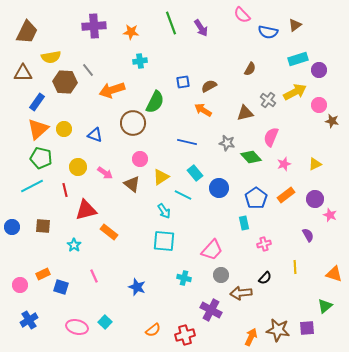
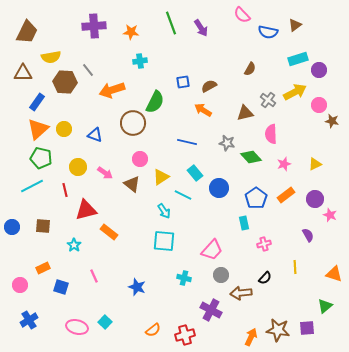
pink semicircle at (271, 137): moved 3 px up; rotated 24 degrees counterclockwise
orange rectangle at (43, 274): moved 6 px up
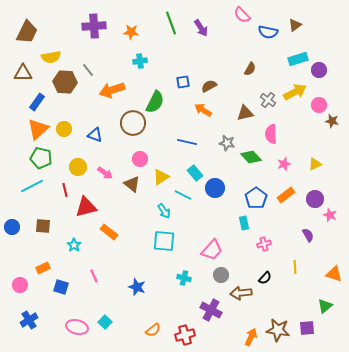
blue circle at (219, 188): moved 4 px left
red triangle at (86, 210): moved 3 px up
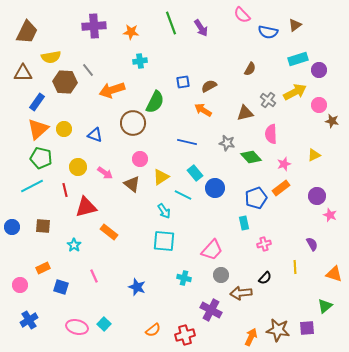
yellow triangle at (315, 164): moved 1 px left, 9 px up
orange rectangle at (286, 195): moved 5 px left, 7 px up
blue pentagon at (256, 198): rotated 15 degrees clockwise
purple circle at (315, 199): moved 2 px right, 3 px up
purple semicircle at (308, 235): moved 4 px right, 9 px down
cyan square at (105, 322): moved 1 px left, 2 px down
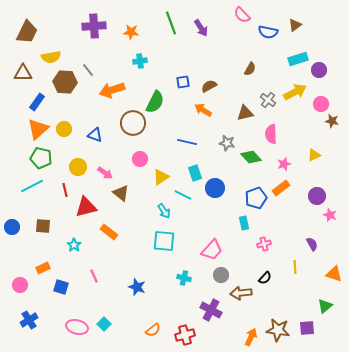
pink circle at (319, 105): moved 2 px right, 1 px up
cyan rectangle at (195, 173): rotated 21 degrees clockwise
brown triangle at (132, 184): moved 11 px left, 9 px down
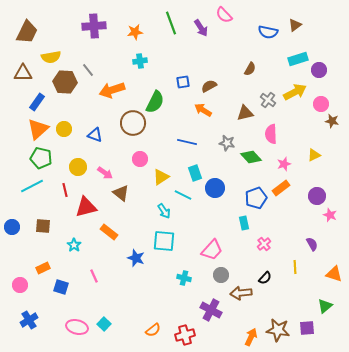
pink semicircle at (242, 15): moved 18 px left
orange star at (131, 32): moved 4 px right; rotated 14 degrees counterclockwise
pink cross at (264, 244): rotated 24 degrees counterclockwise
blue star at (137, 287): moved 1 px left, 29 px up
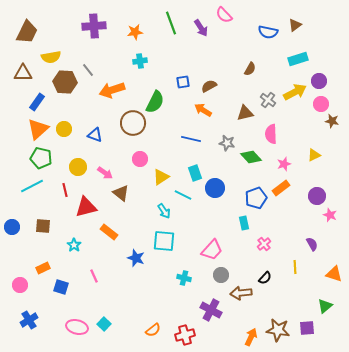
purple circle at (319, 70): moved 11 px down
blue line at (187, 142): moved 4 px right, 3 px up
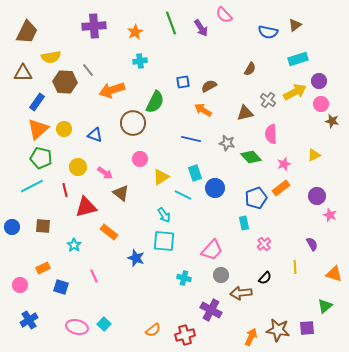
orange star at (135, 32): rotated 21 degrees counterclockwise
cyan arrow at (164, 211): moved 4 px down
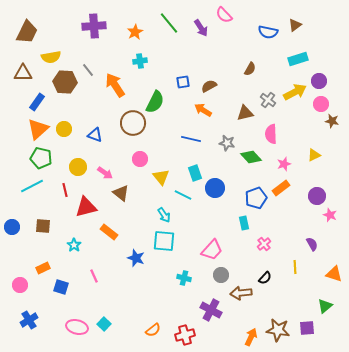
green line at (171, 23): moved 2 px left; rotated 20 degrees counterclockwise
orange arrow at (112, 90): moved 3 px right, 5 px up; rotated 75 degrees clockwise
yellow triangle at (161, 177): rotated 36 degrees counterclockwise
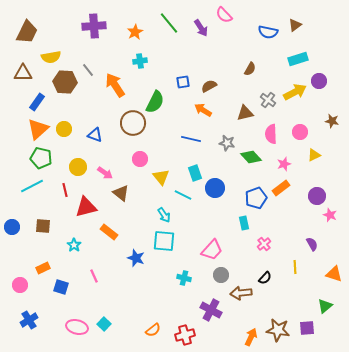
pink circle at (321, 104): moved 21 px left, 28 px down
